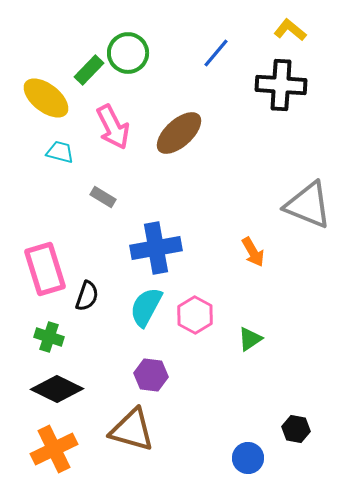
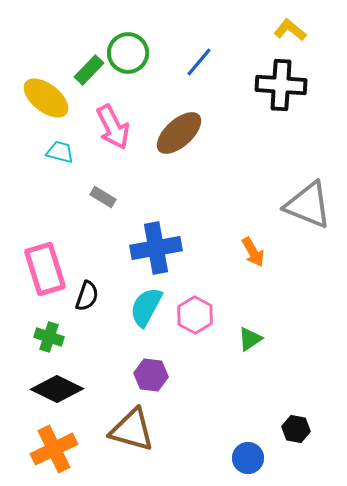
blue line: moved 17 px left, 9 px down
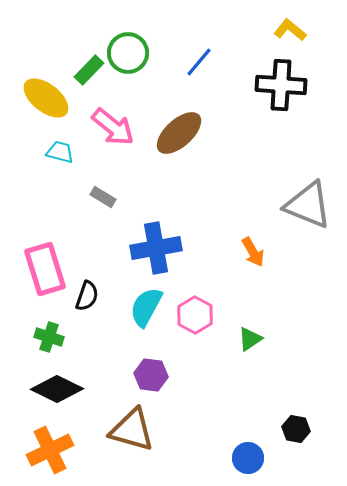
pink arrow: rotated 24 degrees counterclockwise
orange cross: moved 4 px left, 1 px down
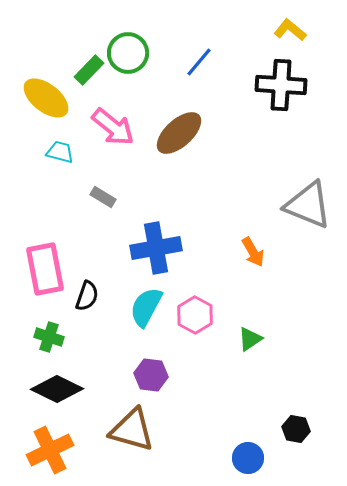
pink rectangle: rotated 6 degrees clockwise
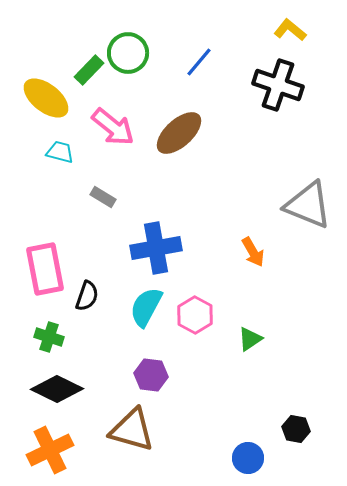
black cross: moved 3 px left; rotated 15 degrees clockwise
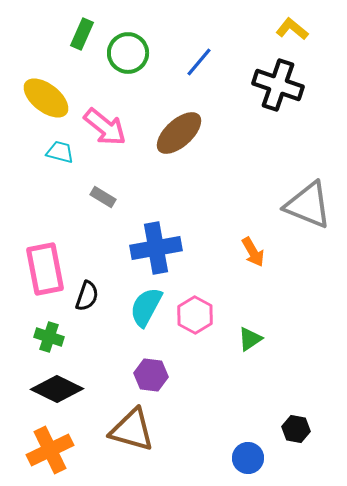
yellow L-shape: moved 2 px right, 1 px up
green rectangle: moved 7 px left, 36 px up; rotated 20 degrees counterclockwise
pink arrow: moved 8 px left
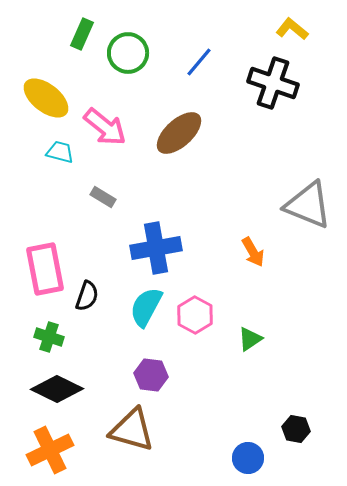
black cross: moved 5 px left, 2 px up
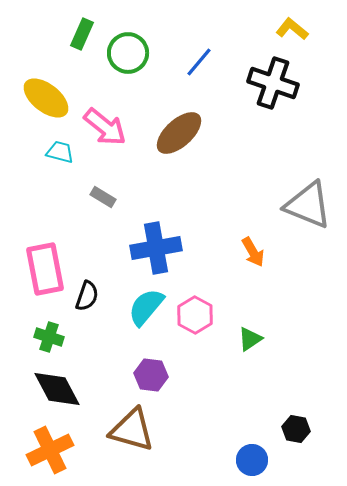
cyan semicircle: rotated 12 degrees clockwise
black diamond: rotated 36 degrees clockwise
blue circle: moved 4 px right, 2 px down
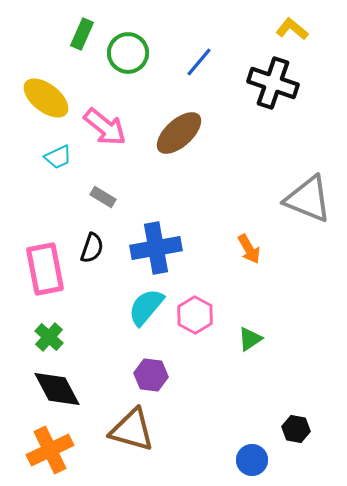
cyan trapezoid: moved 2 px left, 5 px down; rotated 140 degrees clockwise
gray triangle: moved 6 px up
orange arrow: moved 4 px left, 3 px up
black semicircle: moved 5 px right, 48 px up
green cross: rotated 24 degrees clockwise
